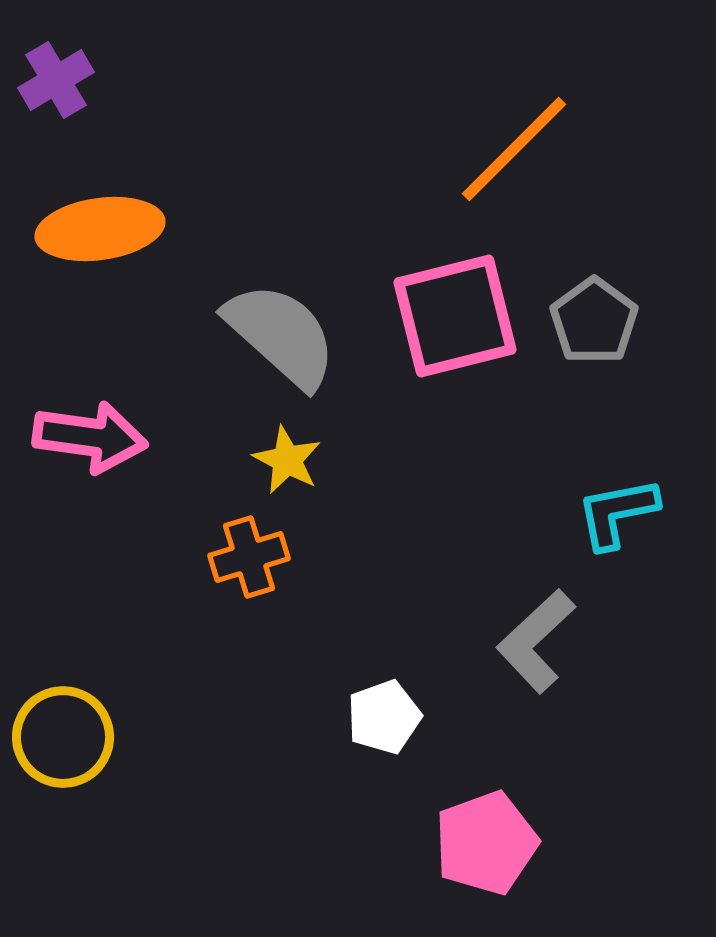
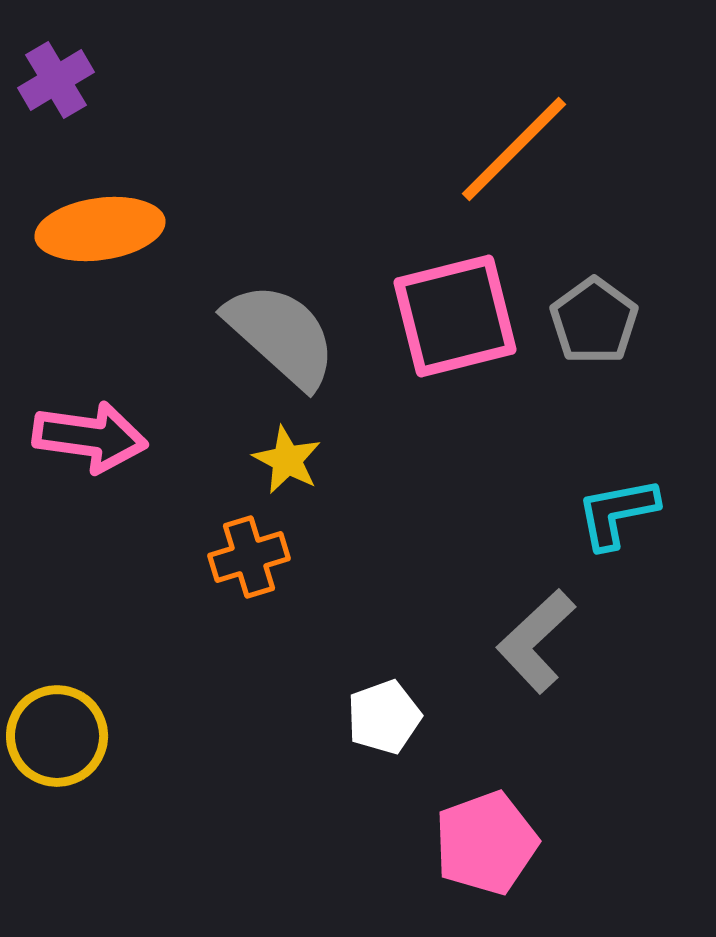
yellow circle: moved 6 px left, 1 px up
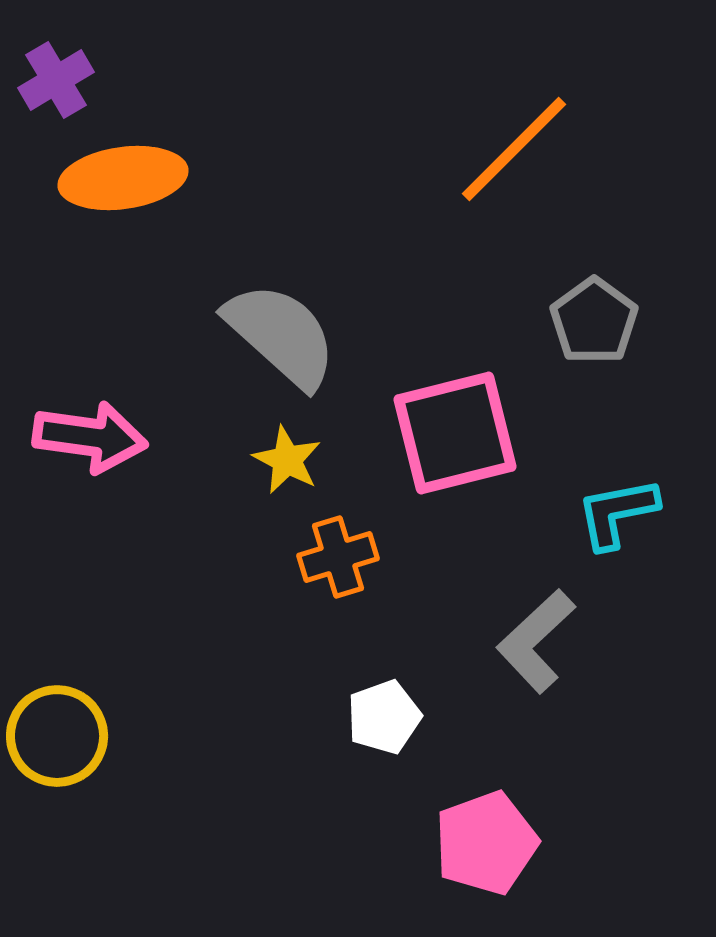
orange ellipse: moved 23 px right, 51 px up
pink square: moved 117 px down
orange cross: moved 89 px right
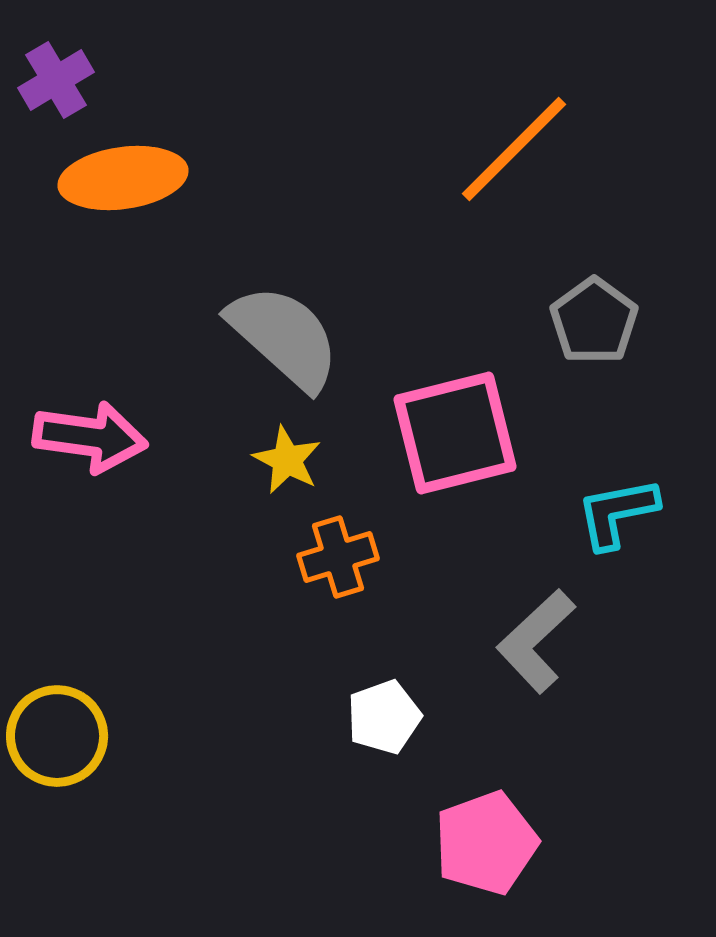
gray semicircle: moved 3 px right, 2 px down
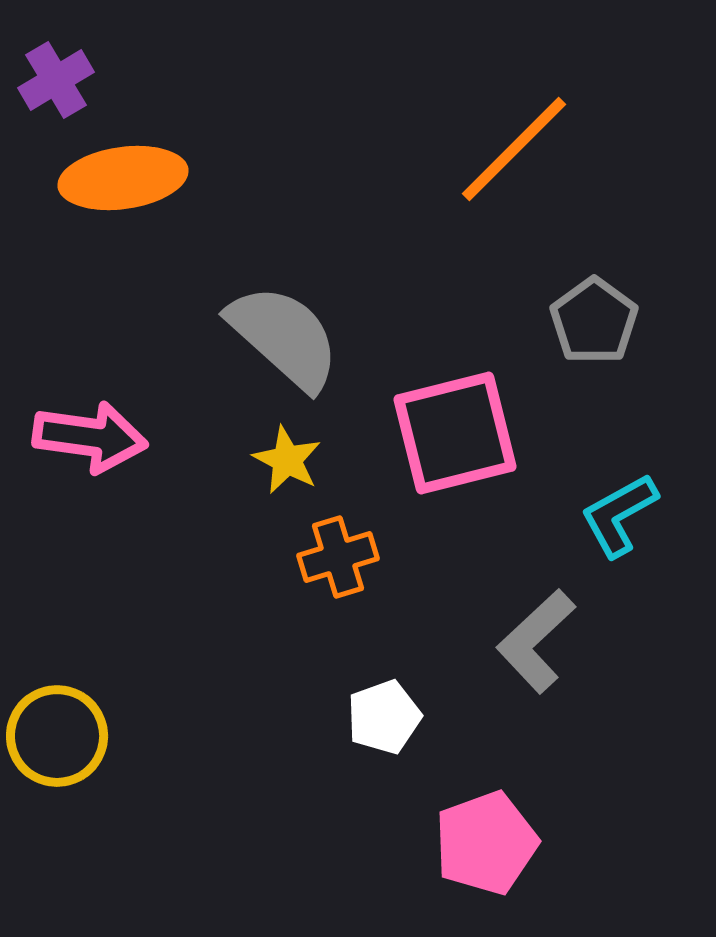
cyan L-shape: moved 2 px right, 2 px down; rotated 18 degrees counterclockwise
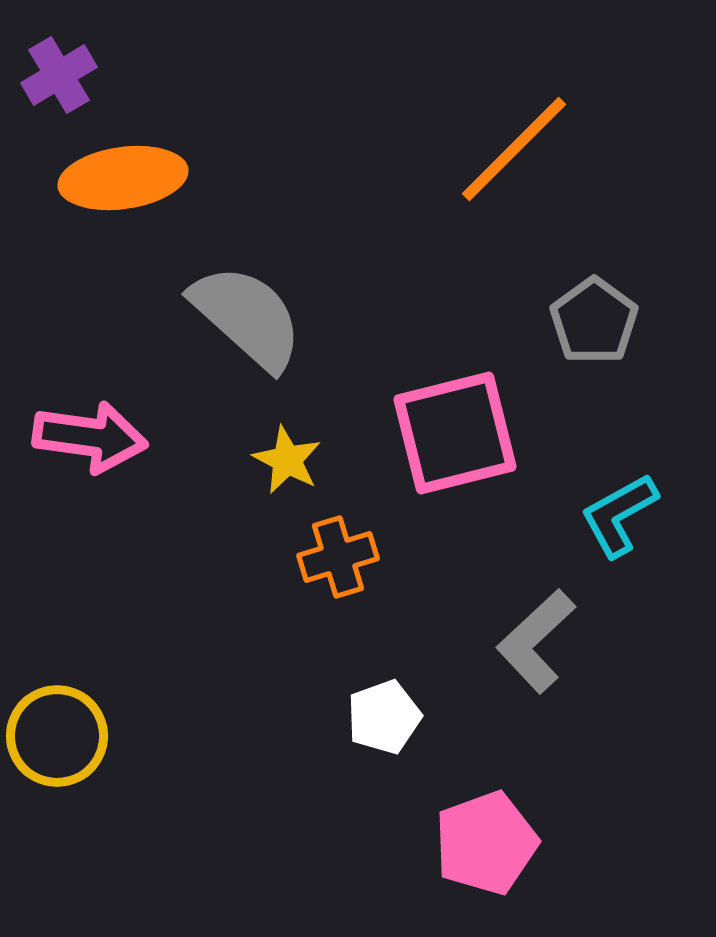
purple cross: moved 3 px right, 5 px up
gray semicircle: moved 37 px left, 20 px up
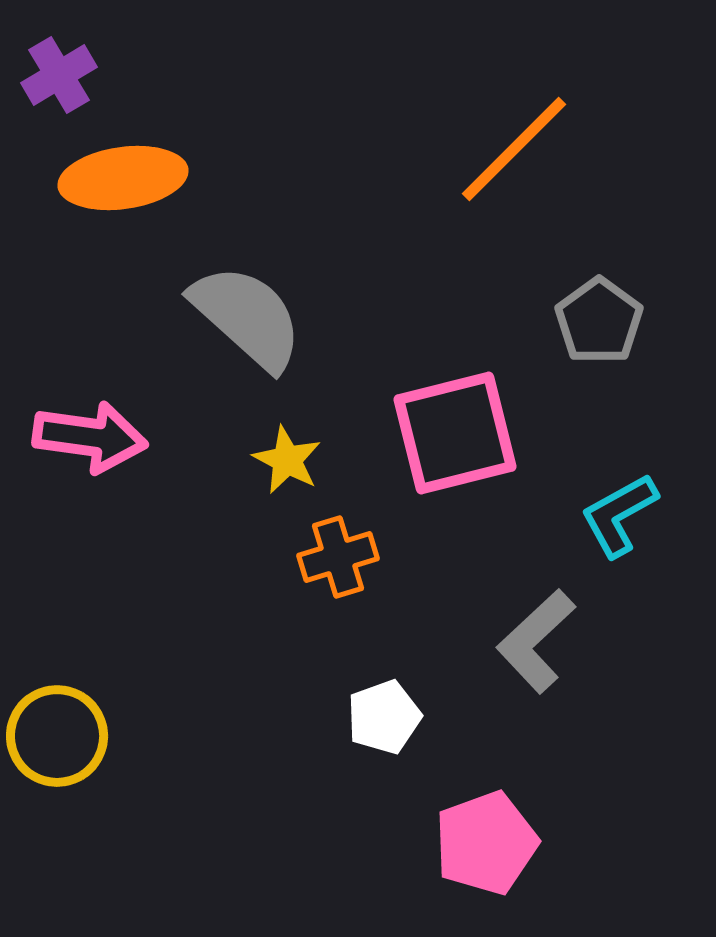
gray pentagon: moved 5 px right
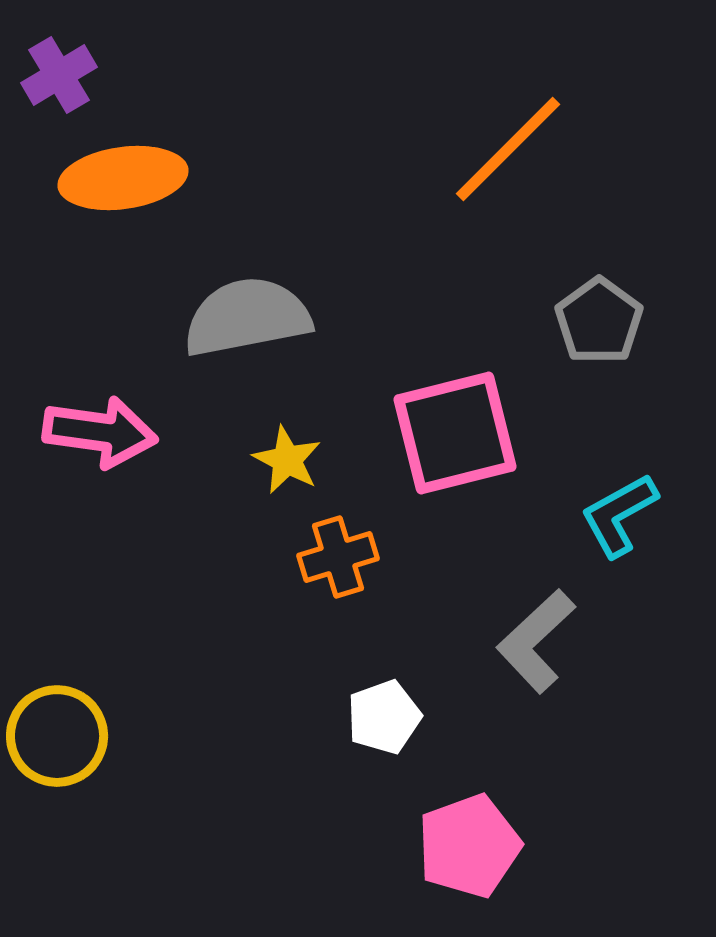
orange line: moved 6 px left
gray semicircle: rotated 53 degrees counterclockwise
pink arrow: moved 10 px right, 5 px up
pink pentagon: moved 17 px left, 3 px down
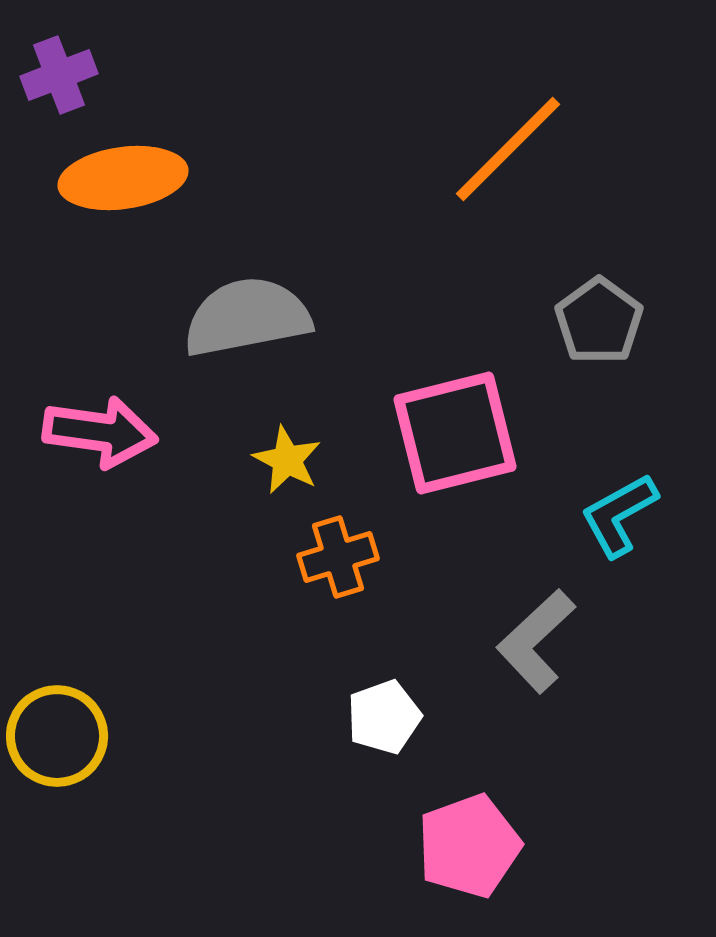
purple cross: rotated 10 degrees clockwise
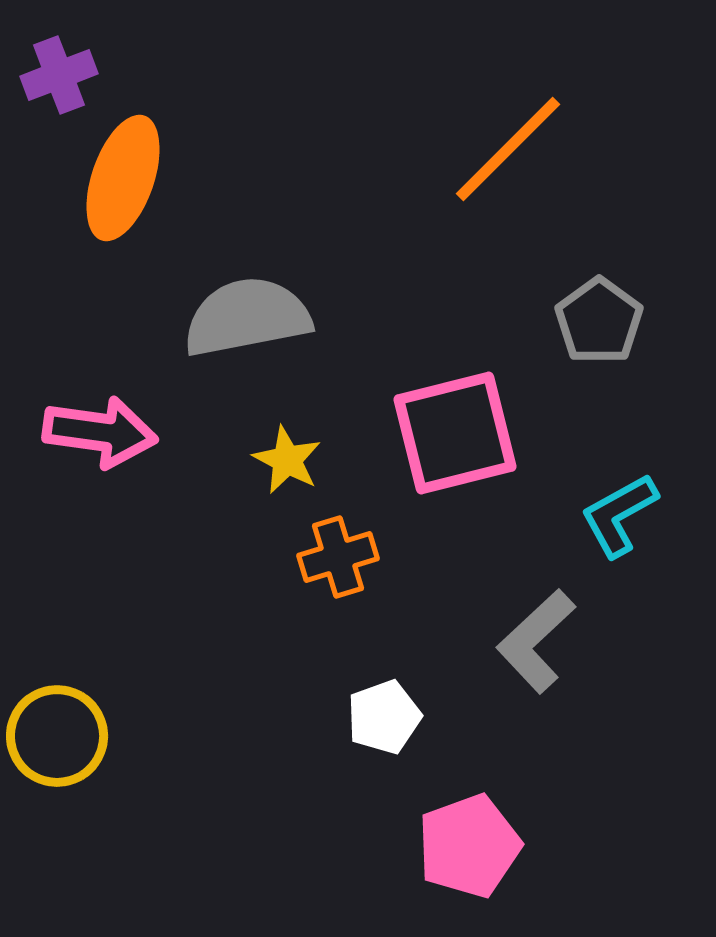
orange ellipse: rotated 63 degrees counterclockwise
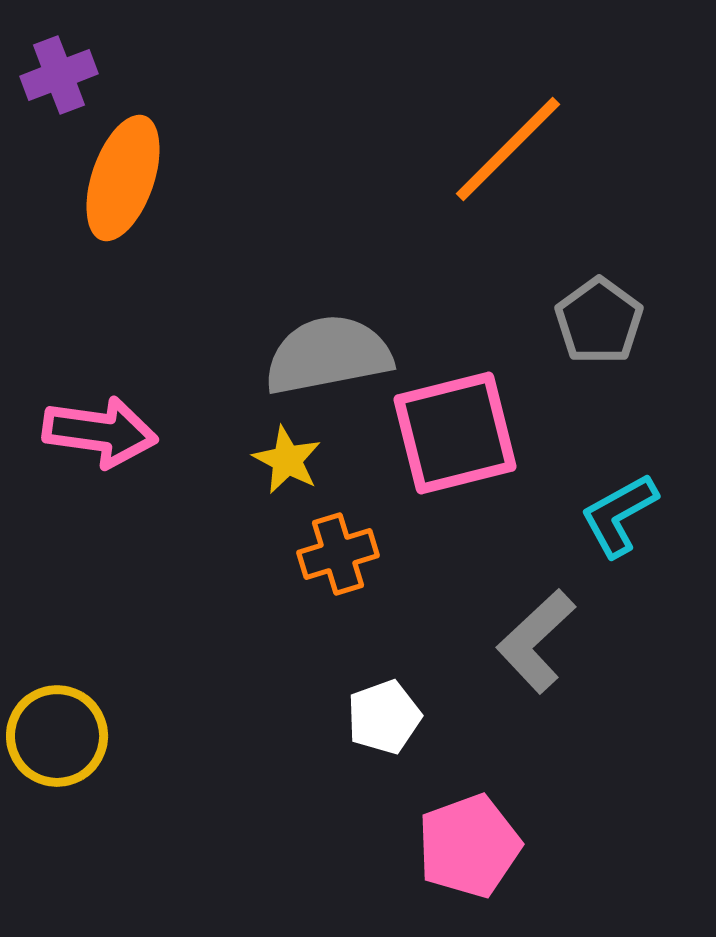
gray semicircle: moved 81 px right, 38 px down
orange cross: moved 3 px up
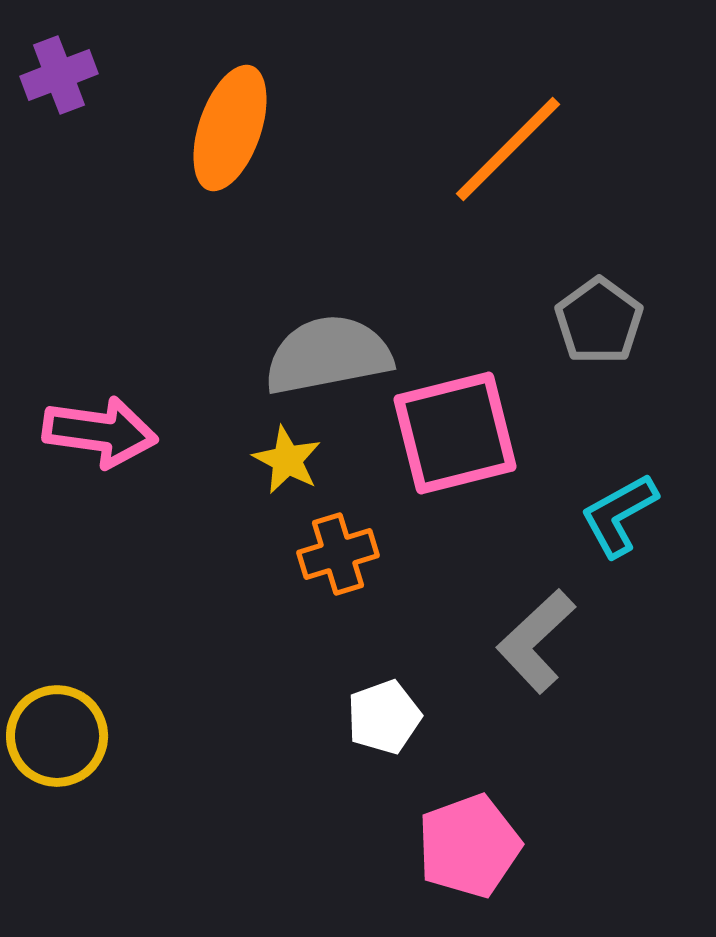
orange ellipse: moved 107 px right, 50 px up
